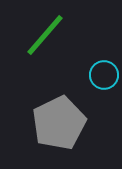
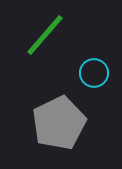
cyan circle: moved 10 px left, 2 px up
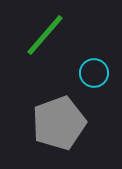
gray pentagon: rotated 6 degrees clockwise
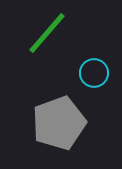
green line: moved 2 px right, 2 px up
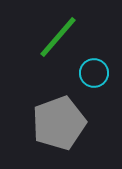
green line: moved 11 px right, 4 px down
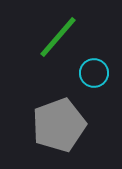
gray pentagon: moved 2 px down
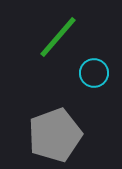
gray pentagon: moved 4 px left, 10 px down
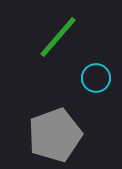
cyan circle: moved 2 px right, 5 px down
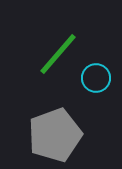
green line: moved 17 px down
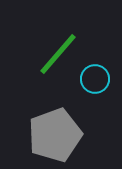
cyan circle: moved 1 px left, 1 px down
